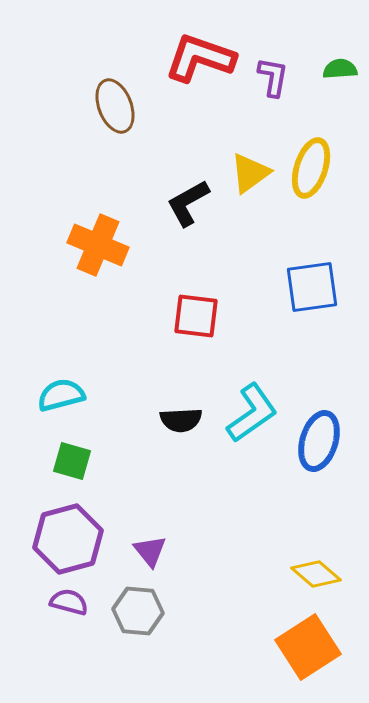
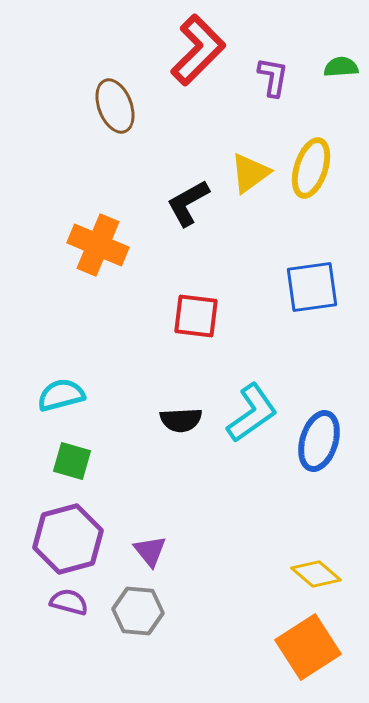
red L-shape: moved 2 px left, 8 px up; rotated 116 degrees clockwise
green semicircle: moved 1 px right, 2 px up
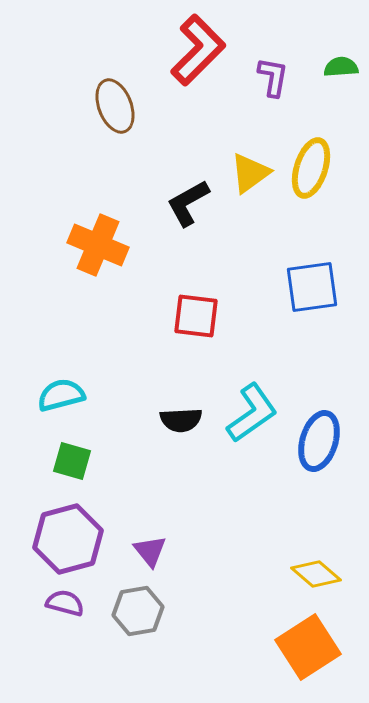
purple semicircle: moved 4 px left, 1 px down
gray hexagon: rotated 15 degrees counterclockwise
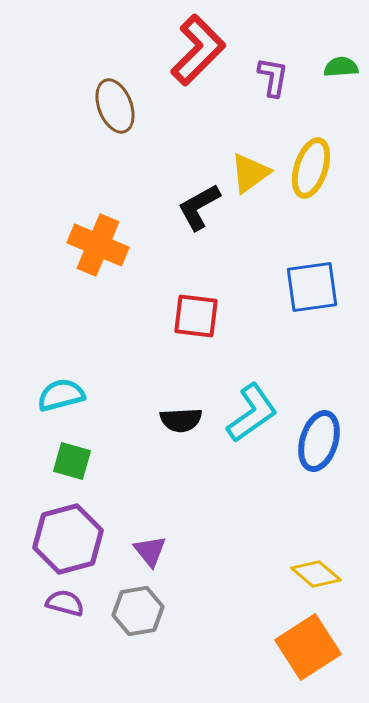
black L-shape: moved 11 px right, 4 px down
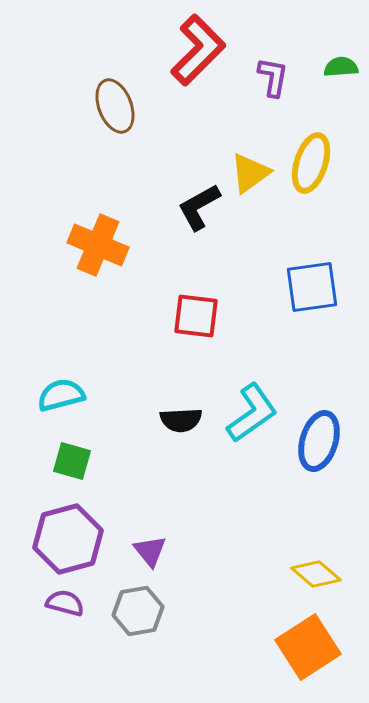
yellow ellipse: moved 5 px up
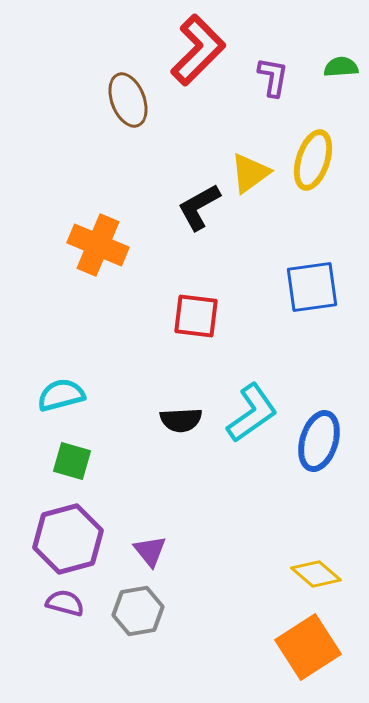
brown ellipse: moved 13 px right, 6 px up
yellow ellipse: moved 2 px right, 3 px up
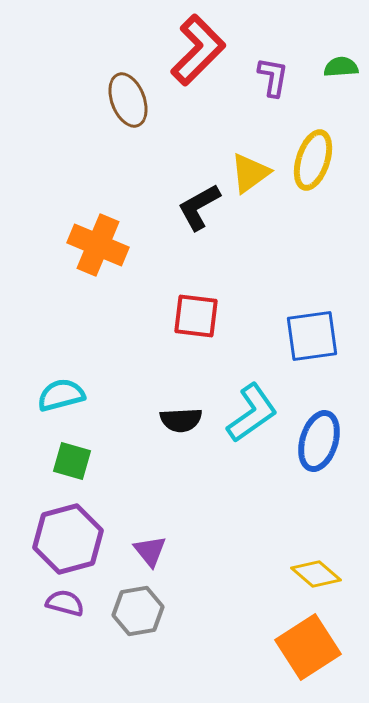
blue square: moved 49 px down
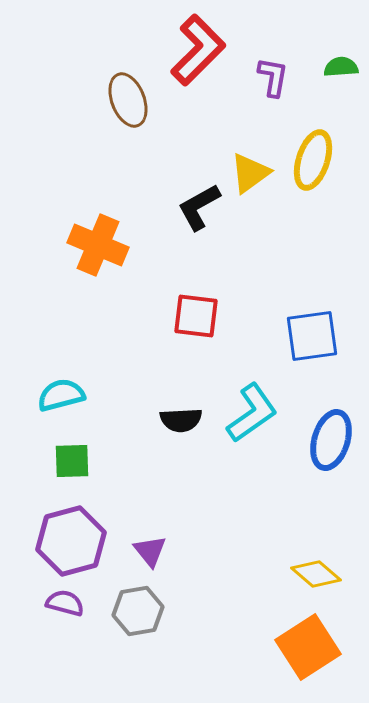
blue ellipse: moved 12 px right, 1 px up
green square: rotated 18 degrees counterclockwise
purple hexagon: moved 3 px right, 2 px down
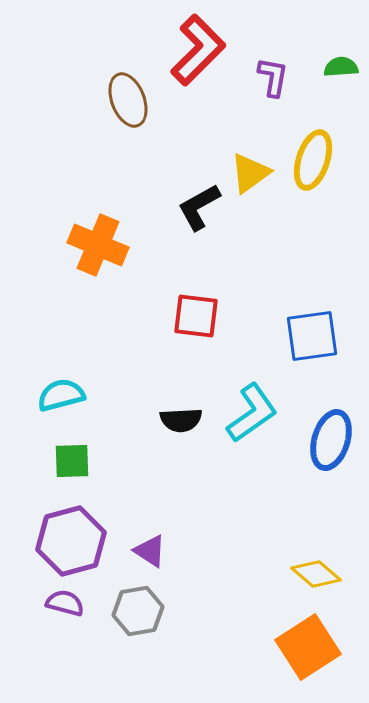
purple triangle: rotated 18 degrees counterclockwise
